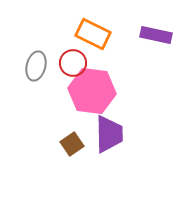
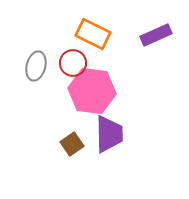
purple rectangle: rotated 36 degrees counterclockwise
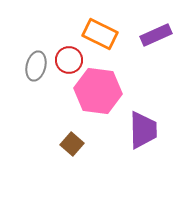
orange rectangle: moved 7 px right
red circle: moved 4 px left, 3 px up
pink hexagon: moved 6 px right
purple trapezoid: moved 34 px right, 4 px up
brown square: rotated 15 degrees counterclockwise
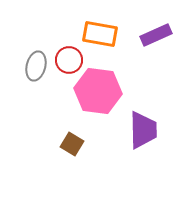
orange rectangle: rotated 16 degrees counterclockwise
brown square: rotated 10 degrees counterclockwise
